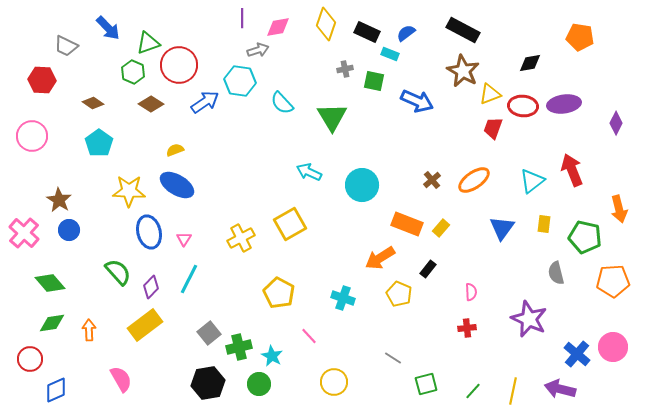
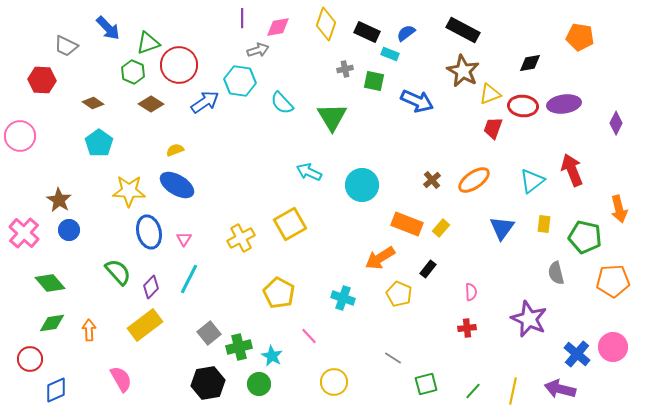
pink circle at (32, 136): moved 12 px left
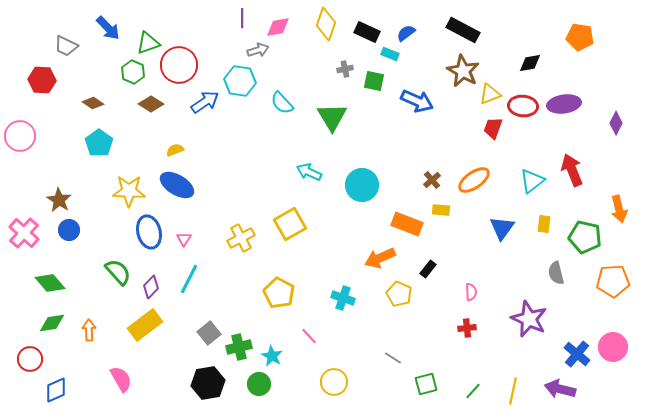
yellow rectangle at (441, 228): moved 18 px up; rotated 54 degrees clockwise
orange arrow at (380, 258): rotated 8 degrees clockwise
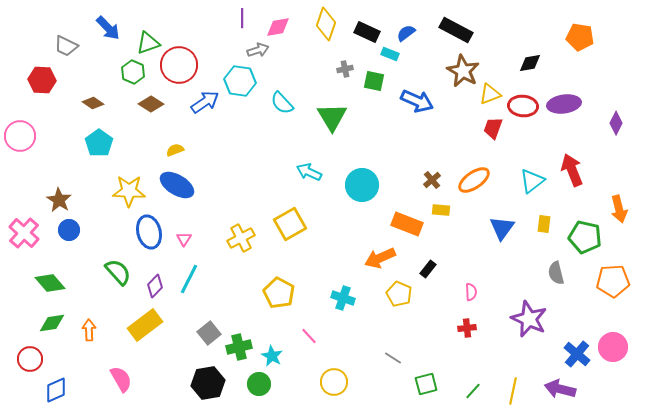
black rectangle at (463, 30): moved 7 px left
purple diamond at (151, 287): moved 4 px right, 1 px up
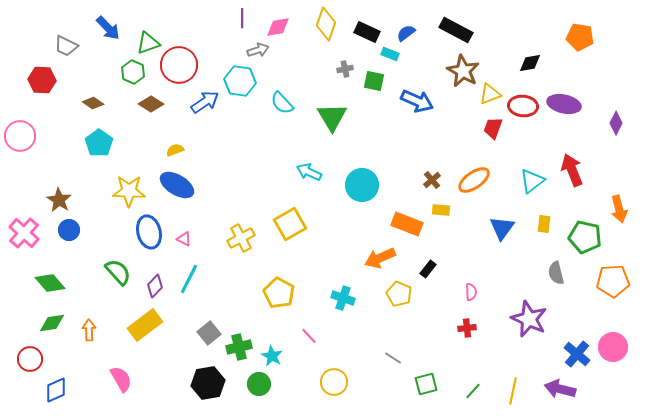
purple ellipse at (564, 104): rotated 20 degrees clockwise
pink triangle at (184, 239): rotated 35 degrees counterclockwise
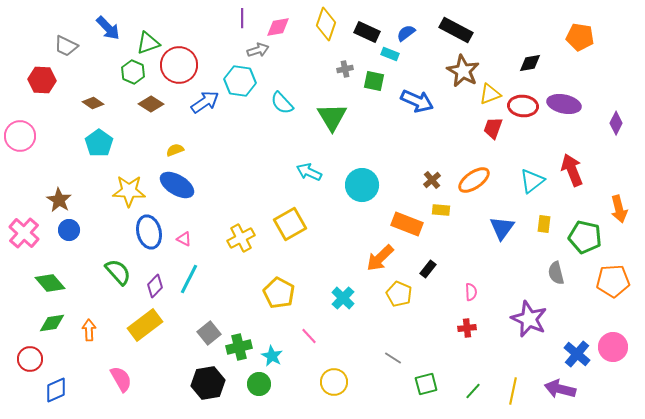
orange arrow at (380, 258): rotated 20 degrees counterclockwise
cyan cross at (343, 298): rotated 25 degrees clockwise
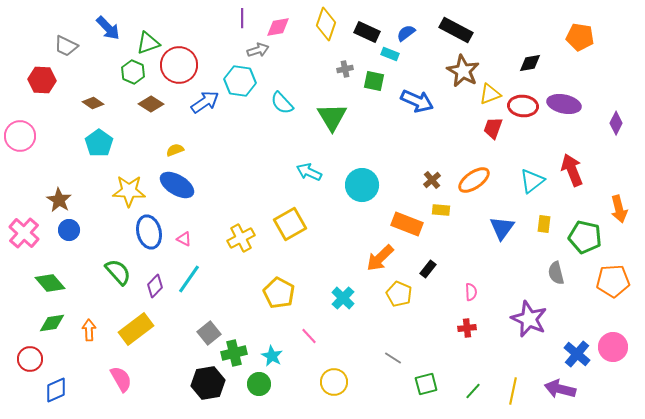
cyan line at (189, 279): rotated 8 degrees clockwise
yellow rectangle at (145, 325): moved 9 px left, 4 px down
green cross at (239, 347): moved 5 px left, 6 px down
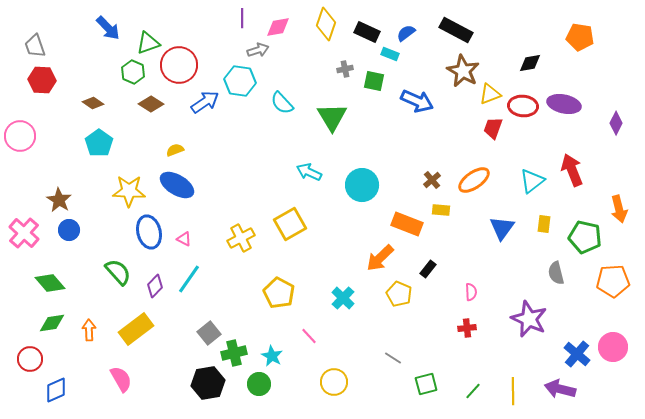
gray trapezoid at (66, 46): moved 31 px left; rotated 45 degrees clockwise
yellow line at (513, 391): rotated 12 degrees counterclockwise
